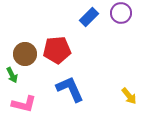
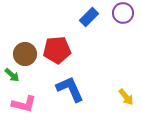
purple circle: moved 2 px right
green arrow: rotated 21 degrees counterclockwise
yellow arrow: moved 3 px left, 1 px down
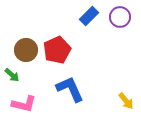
purple circle: moved 3 px left, 4 px down
blue rectangle: moved 1 px up
red pentagon: rotated 20 degrees counterclockwise
brown circle: moved 1 px right, 4 px up
yellow arrow: moved 4 px down
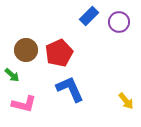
purple circle: moved 1 px left, 5 px down
red pentagon: moved 2 px right, 3 px down
